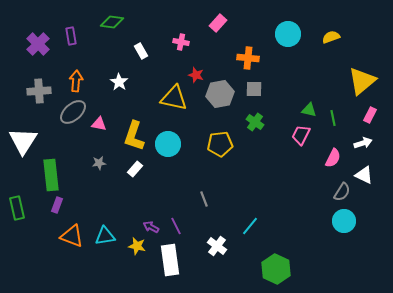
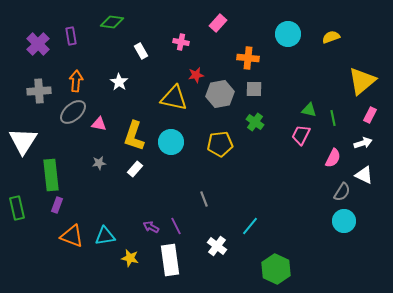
red star at (196, 75): rotated 28 degrees counterclockwise
cyan circle at (168, 144): moved 3 px right, 2 px up
yellow star at (137, 246): moved 7 px left, 12 px down
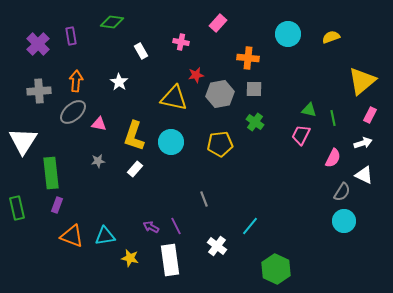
gray star at (99, 163): moved 1 px left, 2 px up
green rectangle at (51, 175): moved 2 px up
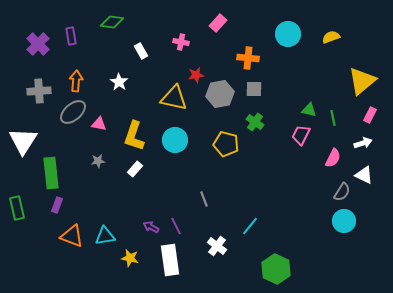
cyan circle at (171, 142): moved 4 px right, 2 px up
yellow pentagon at (220, 144): moved 6 px right; rotated 20 degrees clockwise
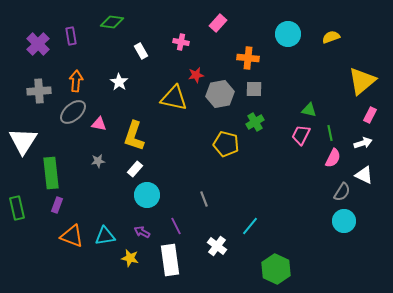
green line at (333, 118): moved 3 px left, 15 px down
green cross at (255, 122): rotated 24 degrees clockwise
cyan circle at (175, 140): moved 28 px left, 55 px down
purple arrow at (151, 227): moved 9 px left, 5 px down
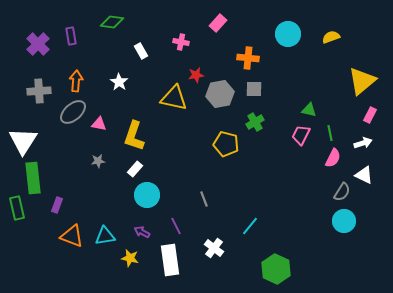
green rectangle at (51, 173): moved 18 px left, 5 px down
white cross at (217, 246): moved 3 px left, 2 px down
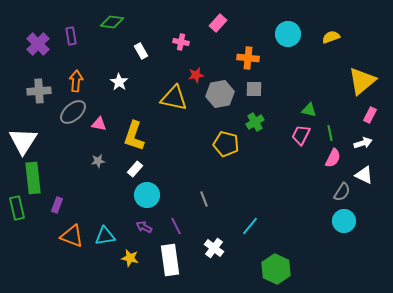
purple arrow at (142, 232): moved 2 px right, 5 px up
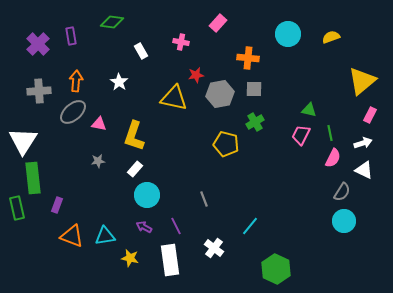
white triangle at (364, 175): moved 5 px up
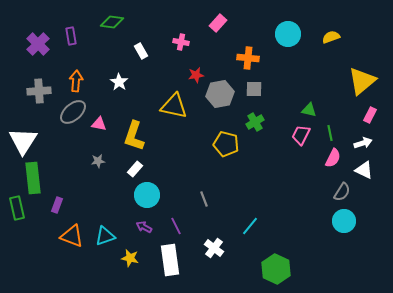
yellow triangle at (174, 98): moved 8 px down
cyan triangle at (105, 236): rotated 10 degrees counterclockwise
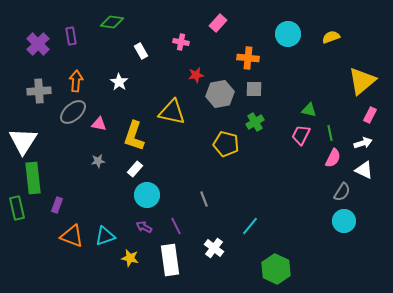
yellow triangle at (174, 106): moved 2 px left, 6 px down
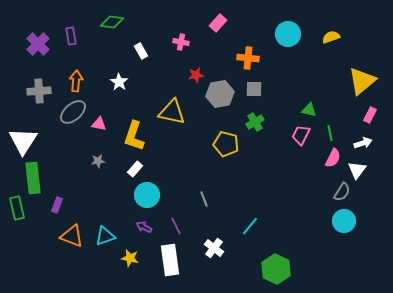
white triangle at (364, 170): moved 7 px left; rotated 42 degrees clockwise
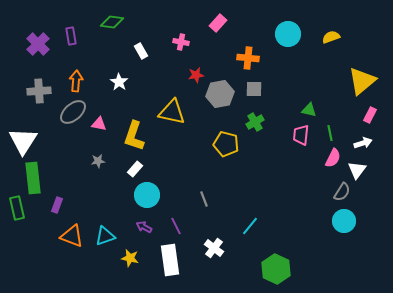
pink trapezoid at (301, 135): rotated 20 degrees counterclockwise
